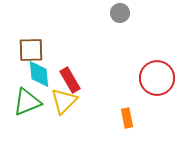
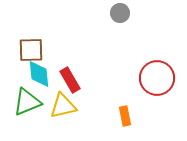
yellow triangle: moved 1 px left, 5 px down; rotated 32 degrees clockwise
orange rectangle: moved 2 px left, 2 px up
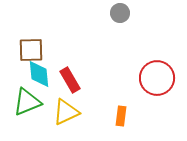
yellow triangle: moved 3 px right, 6 px down; rotated 12 degrees counterclockwise
orange rectangle: moved 4 px left; rotated 18 degrees clockwise
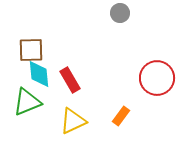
yellow triangle: moved 7 px right, 9 px down
orange rectangle: rotated 30 degrees clockwise
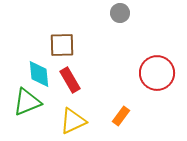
brown square: moved 31 px right, 5 px up
red circle: moved 5 px up
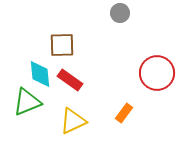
cyan diamond: moved 1 px right
red rectangle: rotated 25 degrees counterclockwise
orange rectangle: moved 3 px right, 3 px up
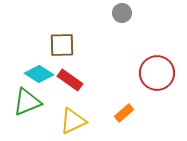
gray circle: moved 2 px right
cyan diamond: moved 1 px left; rotated 52 degrees counterclockwise
orange rectangle: rotated 12 degrees clockwise
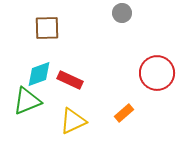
brown square: moved 15 px left, 17 px up
cyan diamond: rotated 52 degrees counterclockwise
red rectangle: rotated 10 degrees counterclockwise
green triangle: moved 1 px up
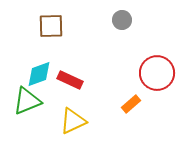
gray circle: moved 7 px down
brown square: moved 4 px right, 2 px up
orange rectangle: moved 7 px right, 9 px up
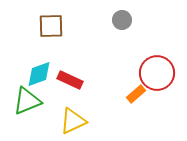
orange rectangle: moved 5 px right, 10 px up
